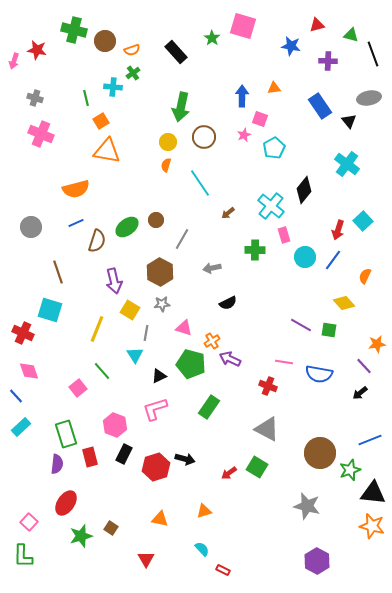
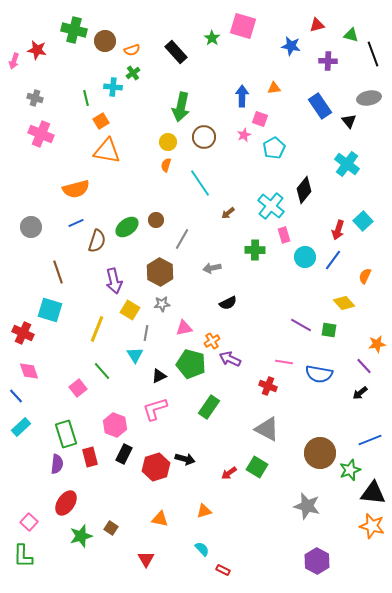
pink triangle at (184, 328): rotated 30 degrees counterclockwise
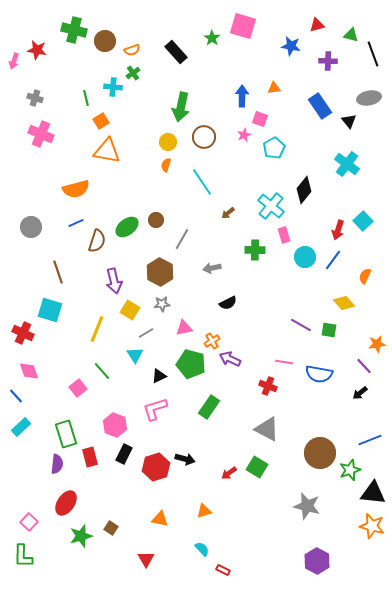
cyan line at (200, 183): moved 2 px right, 1 px up
gray line at (146, 333): rotated 49 degrees clockwise
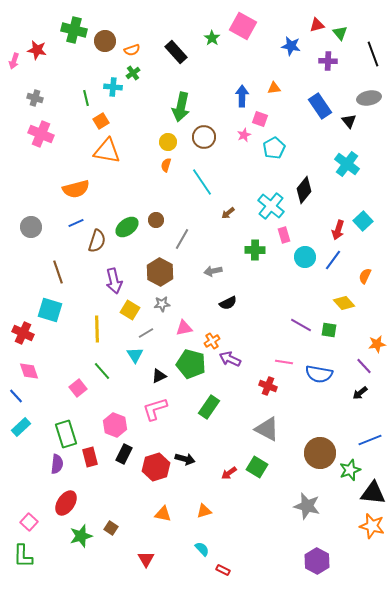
pink square at (243, 26): rotated 12 degrees clockwise
green triangle at (351, 35): moved 11 px left, 2 px up; rotated 35 degrees clockwise
gray arrow at (212, 268): moved 1 px right, 3 px down
yellow line at (97, 329): rotated 24 degrees counterclockwise
orange triangle at (160, 519): moved 3 px right, 5 px up
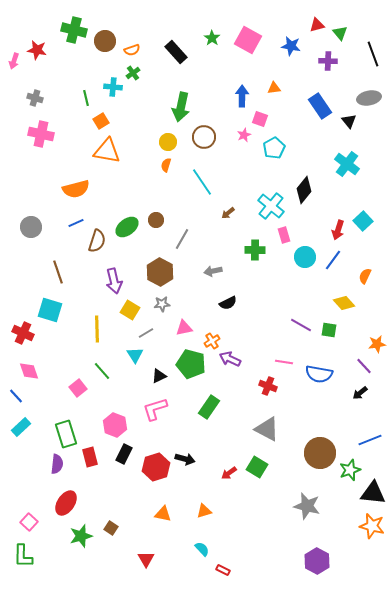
pink square at (243, 26): moved 5 px right, 14 px down
pink cross at (41, 134): rotated 10 degrees counterclockwise
